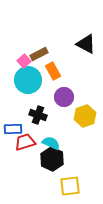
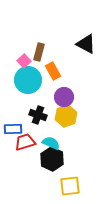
brown rectangle: moved 2 px up; rotated 48 degrees counterclockwise
yellow hexagon: moved 19 px left
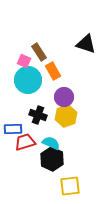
black triangle: rotated 10 degrees counterclockwise
brown rectangle: rotated 48 degrees counterclockwise
pink square: rotated 24 degrees counterclockwise
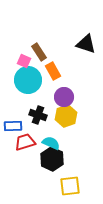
blue rectangle: moved 3 px up
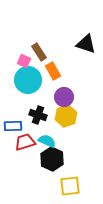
cyan semicircle: moved 4 px left, 2 px up
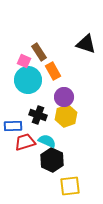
black hexagon: moved 1 px down
